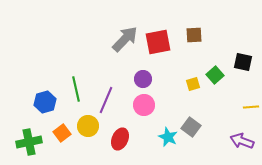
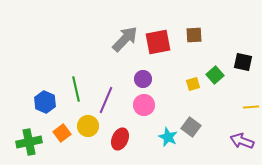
blue hexagon: rotated 20 degrees counterclockwise
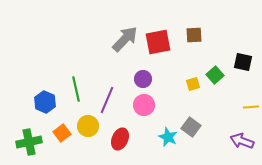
purple line: moved 1 px right
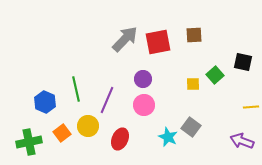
yellow square: rotated 16 degrees clockwise
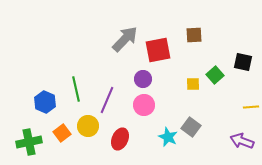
red square: moved 8 px down
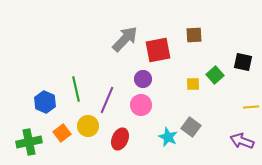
pink circle: moved 3 px left
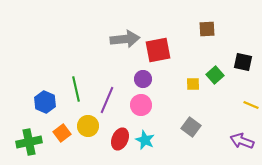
brown square: moved 13 px right, 6 px up
gray arrow: rotated 40 degrees clockwise
yellow line: moved 2 px up; rotated 28 degrees clockwise
cyan star: moved 23 px left, 3 px down
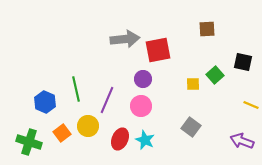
pink circle: moved 1 px down
green cross: rotated 30 degrees clockwise
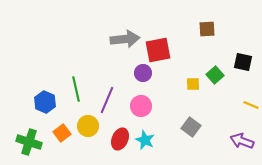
purple circle: moved 6 px up
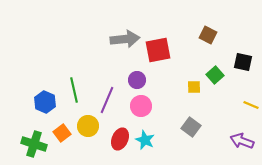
brown square: moved 1 px right, 6 px down; rotated 30 degrees clockwise
purple circle: moved 6 px left, 7 px down
yellow square: moved 1 px right, 3 px down
green line: moved 2 px left, 1 px down
green cross: moved 5 px right, 2 px down
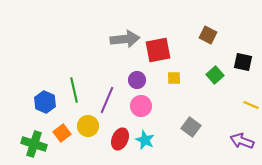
yellow square: moved 20 px left, 9 px up
